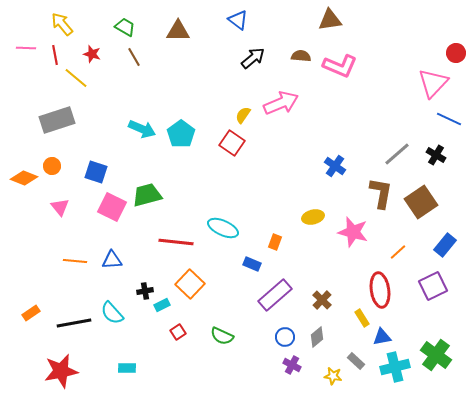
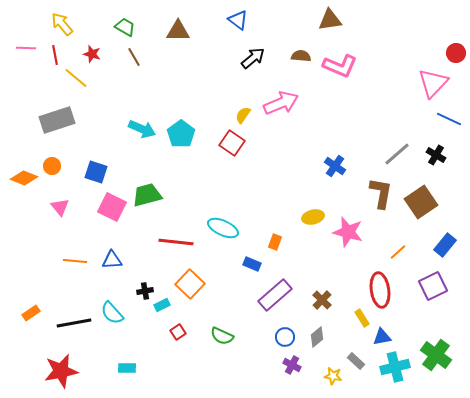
pink star at (353, 232): moved 5 px left
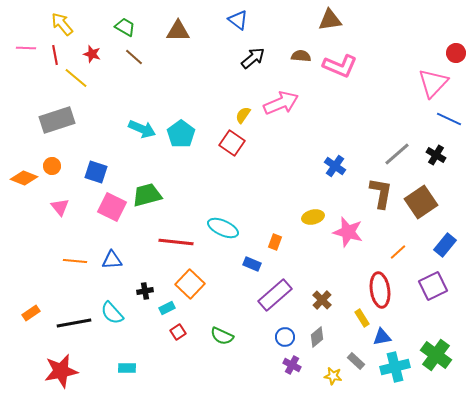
brown line at (134, 57): rotated 18 degrees counterclockwise
cyan rectangle at (162, 305): moved 5 px right, 3 px down
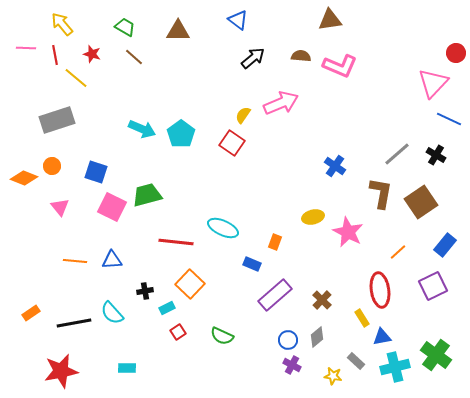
pink star at (348, 232): rotated 12 degrees clockwise
blue circle at (285, 337): moved 3 px right, 3 px down
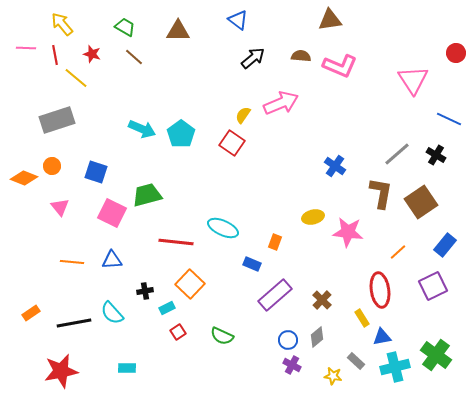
pink triangle at (433, 83): moved 20 px left, 3 px up; rotated 16 degrees counterclockwise
pink square at (112, 207): moved 6 px down
pink star at (348, 232): rotated 20 degrees counterclockwise
orange line at (75, 261): moved 3 px left, 1 px down
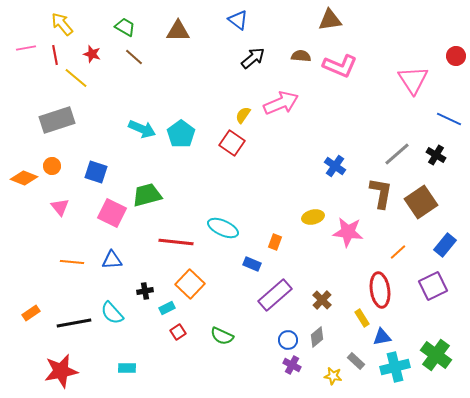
pink line at (26, 48): rotated 12 degrees counterclockwise
red circle at (456, 53): moved 3 px down
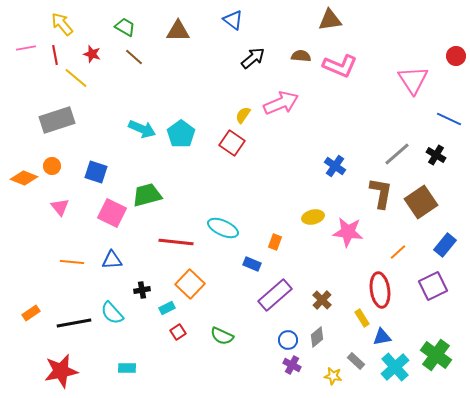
blue triangle at (238, 20): moved 5 px left
black cross at (145, 291): moved 3 px left, 1 px up
cyan cross at (395, 367): rotated 28 degrees counterclockwise
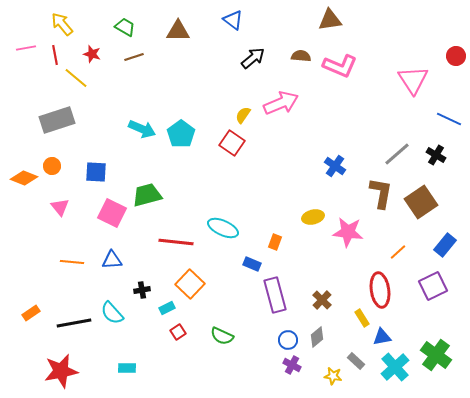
brown line at (134, 57): rotated 60 degrees counterclockwise
blue square at (96, 172): rotated 15 degrees counterclockwise
purple rectangle at (275, 295): rotated 64 degrees counterclockwise
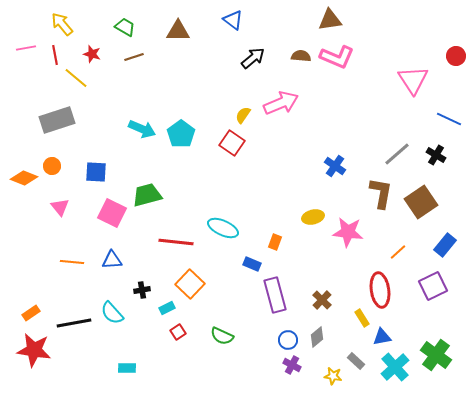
pink L-shape at (340, 66): moved 3 px left, 9 px up
red star at (61, 371): moved 27 px left, 21 px up; rotated 20 degrees clockwise
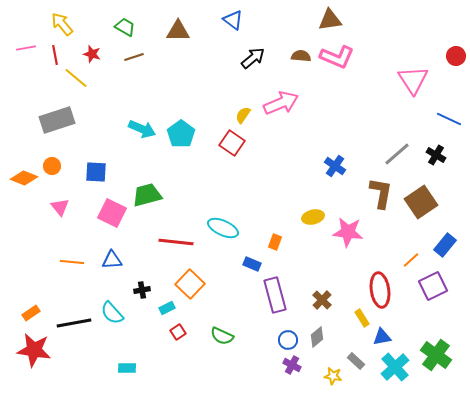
orange line at (398, 252): moved 13 px right, 8 px down
